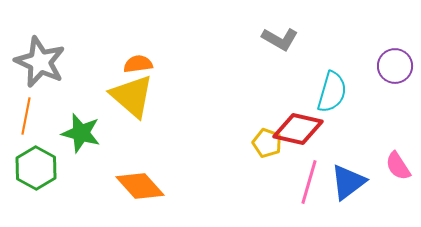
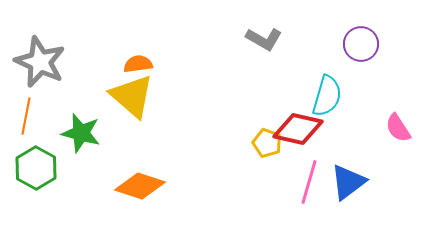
gray L-shape: moved 16 px left
purple circle: moved 34 px left, 22 px up
cyan semicircle: moved 5 px left, 4 px down
pink semicircle: moved 38 px up
orange diamond: rotated 30 degrees counterclockwise
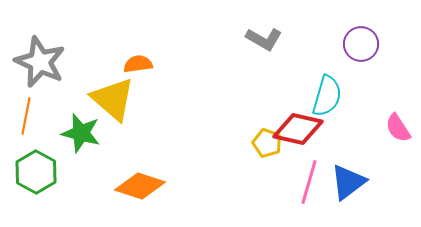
yellow triangle: moved 19 px left, 3 px down
green hexagon: moved 4 px down
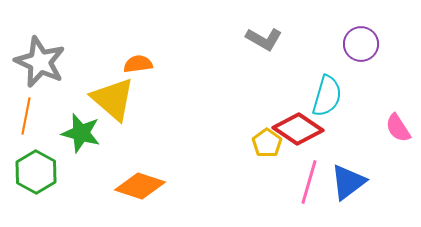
red diamond: rotated 21 degrees clockwise
yellow pentagon: rotated 16 degrees clockwise
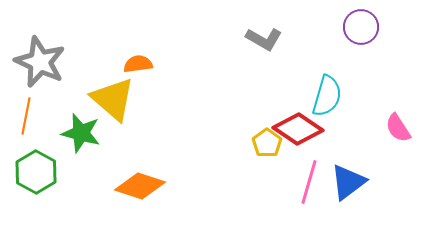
purple circle: moved 17 px up
